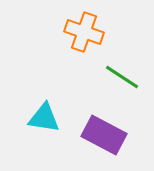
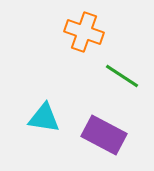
green line: moved 1 px up
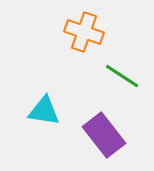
cyan triangle: moved 7 px up
purple rectangle: rotated 24 degrees clockwise
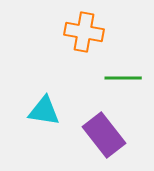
orange cross: rotated 9 degrees counterclockwise
green line: moved 1 px right, 2 px down; rotated 33 degrees counterclockwise
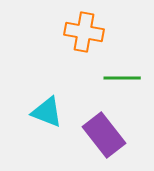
green line: moved 1 px left
cyan triangle: moved 3 px right, 1 px down; rotated 12 degrees clockwise
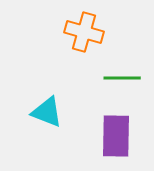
orange cross: rotated 6 degrees clockwise
purple rectangle: moved 12 px right, 1 px down; rotated 39 degrees clockwise
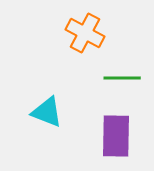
orange cross: moved 1 px right, 1 px down; rotated 12 degrees clockwise
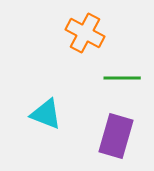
cyan triangle: moved 1 px left, 2 px down
purple rectangle: rotated 15 degrees clockwise
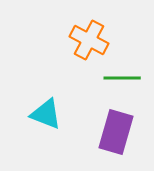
orange cross: moved 4 px right, 7 px down
purple rectangle: moved 4 px up
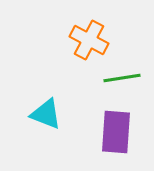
green line: rotated 9 degrees counterclockwise
purple rectangle: rotated 12 degrees counterclockwise
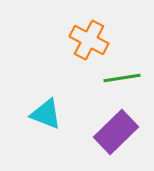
purple rectangle: rotated 42 degrees clockwise
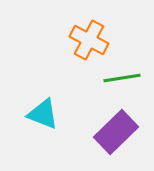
cyan triangle: moved 3 px left
